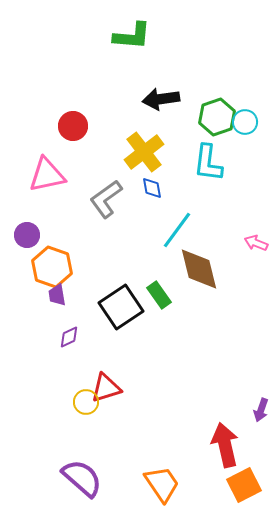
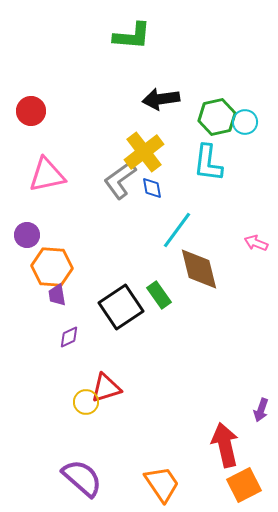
green hexagon: rotated 6 degrees clockwise
red circle: moved 42 px left, 15 px up
gray L-shape: moved 14 px right, 19 px up
orange hexagon: rotated 15 degrees counterclockwise
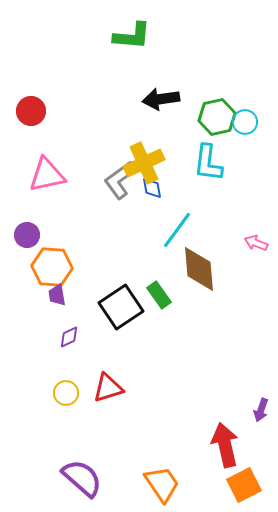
yellow cross: moved 11 px down; rotated 12 degrees clockwise
brown diamond: rotated 9 degrees clockwise
red triangle: moved 2 px right
yellow circle: moved 20 px left, 9 px up
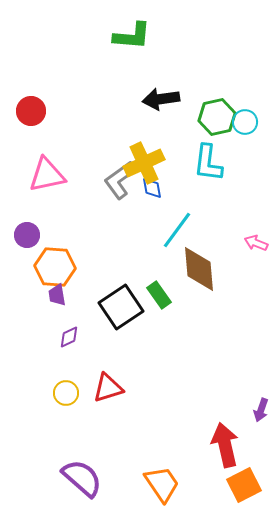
orange hexagon: moved 3 px right
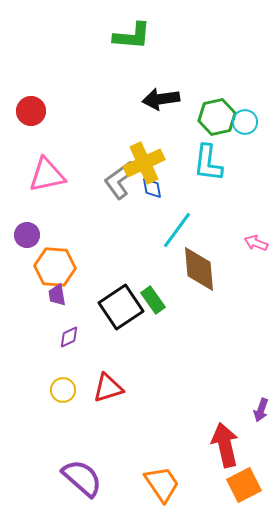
green rectangle: moved 6 px left, 5 px down
yellow circle: moved 3 px left, 3 px up
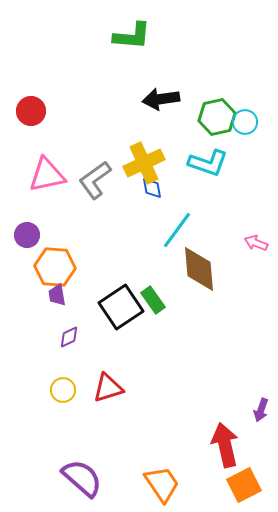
cyan L-shape: rotated 78 degrees counterclockwise
gray L-shape: moved 25 px left
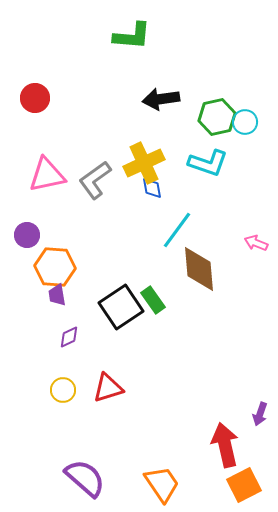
red circle: moved 4 px right, 13 px up
purple arrow: moved 1 px left, 4 px down
purple semicircle: moved 3 px right
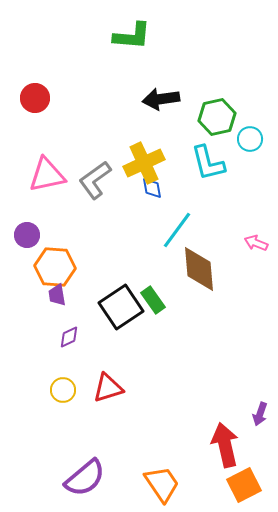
cyan circle: moved 5 px right, 17 px down
cyan L-shape: rotated 57 degrees clockwise
purple semicircle: rotated 99 degrees clockwise
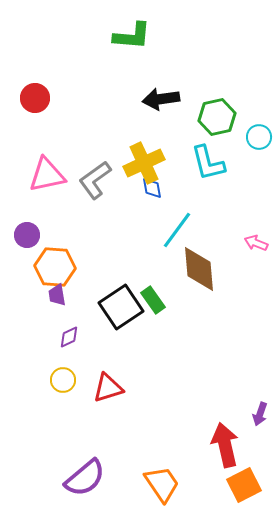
cyan circle: moved 9 px right, 2 px up
yellow circle: moved 10 px up
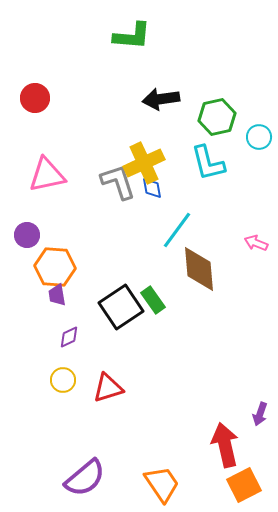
gray L-shape: moved 23 px right, 2 px down; rotated 108 degrees clockwise
